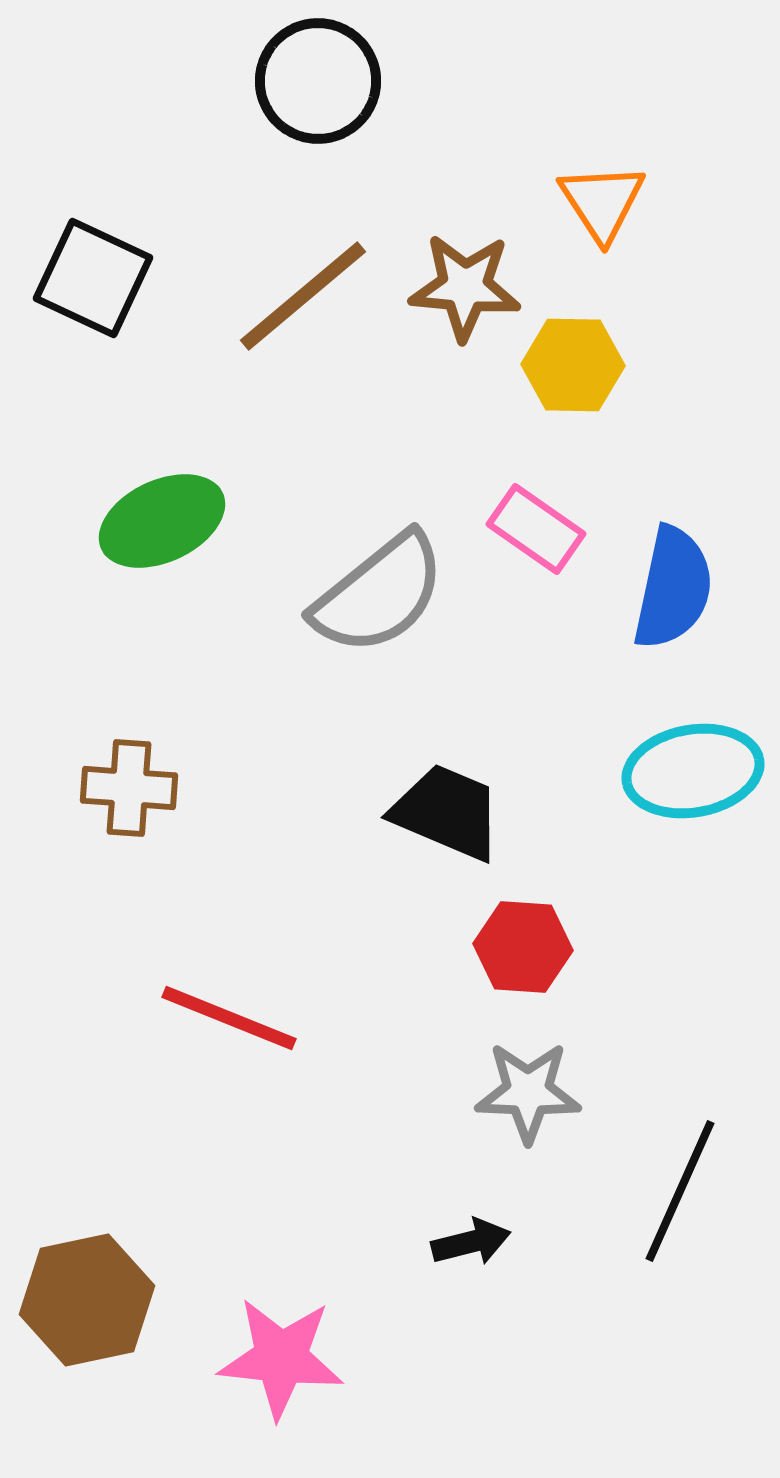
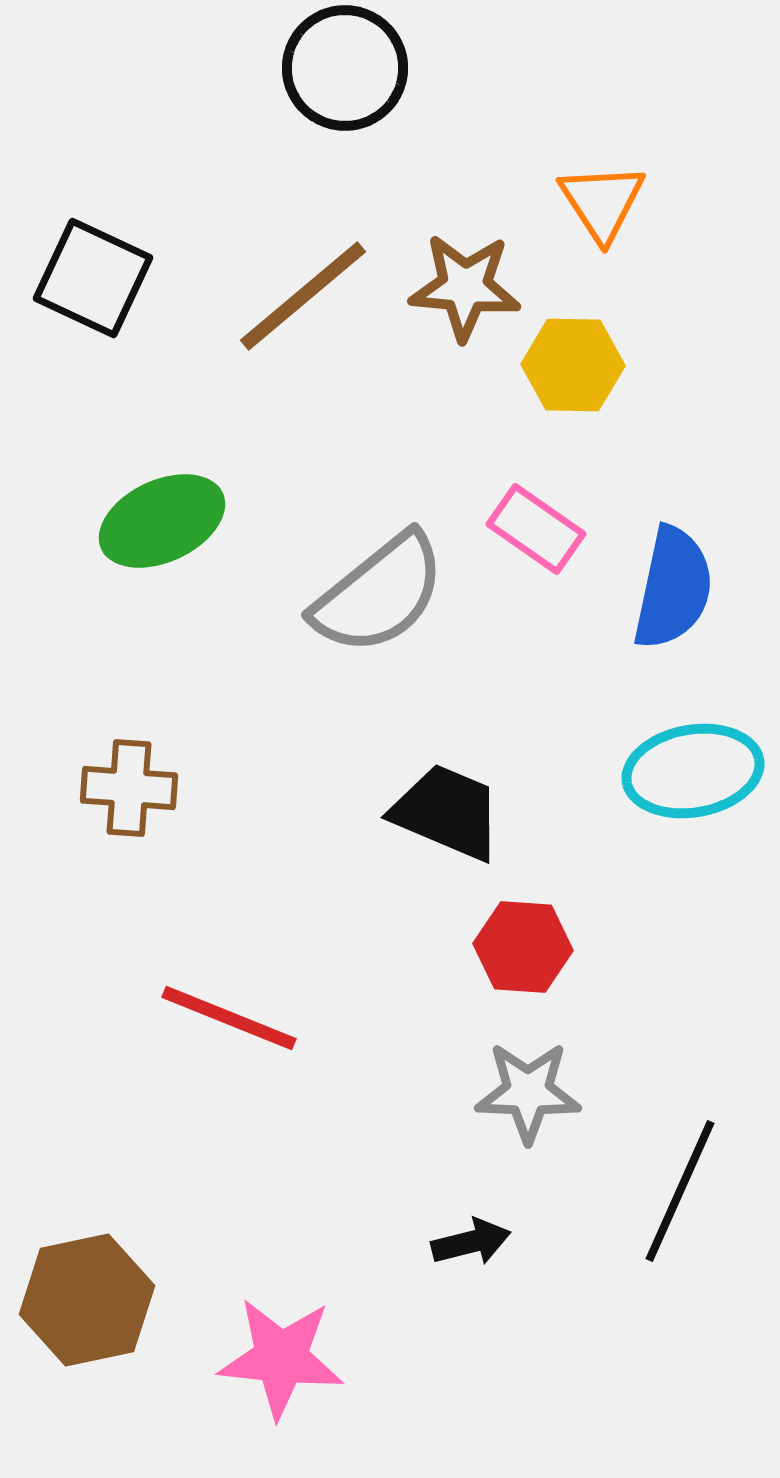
black circle: moved 27 px right, 13 px up
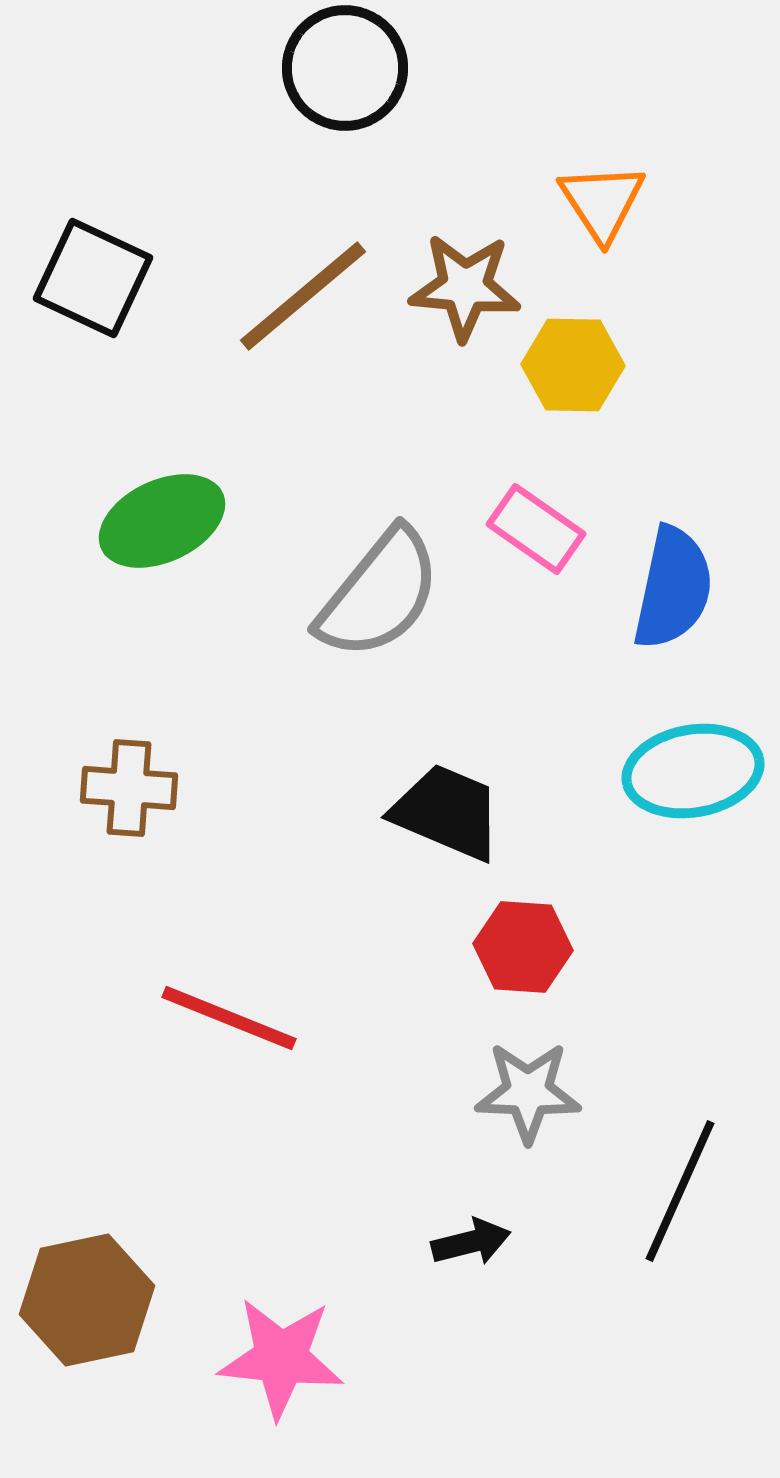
gray semicircle: rotated 12 degrees counterclockwise
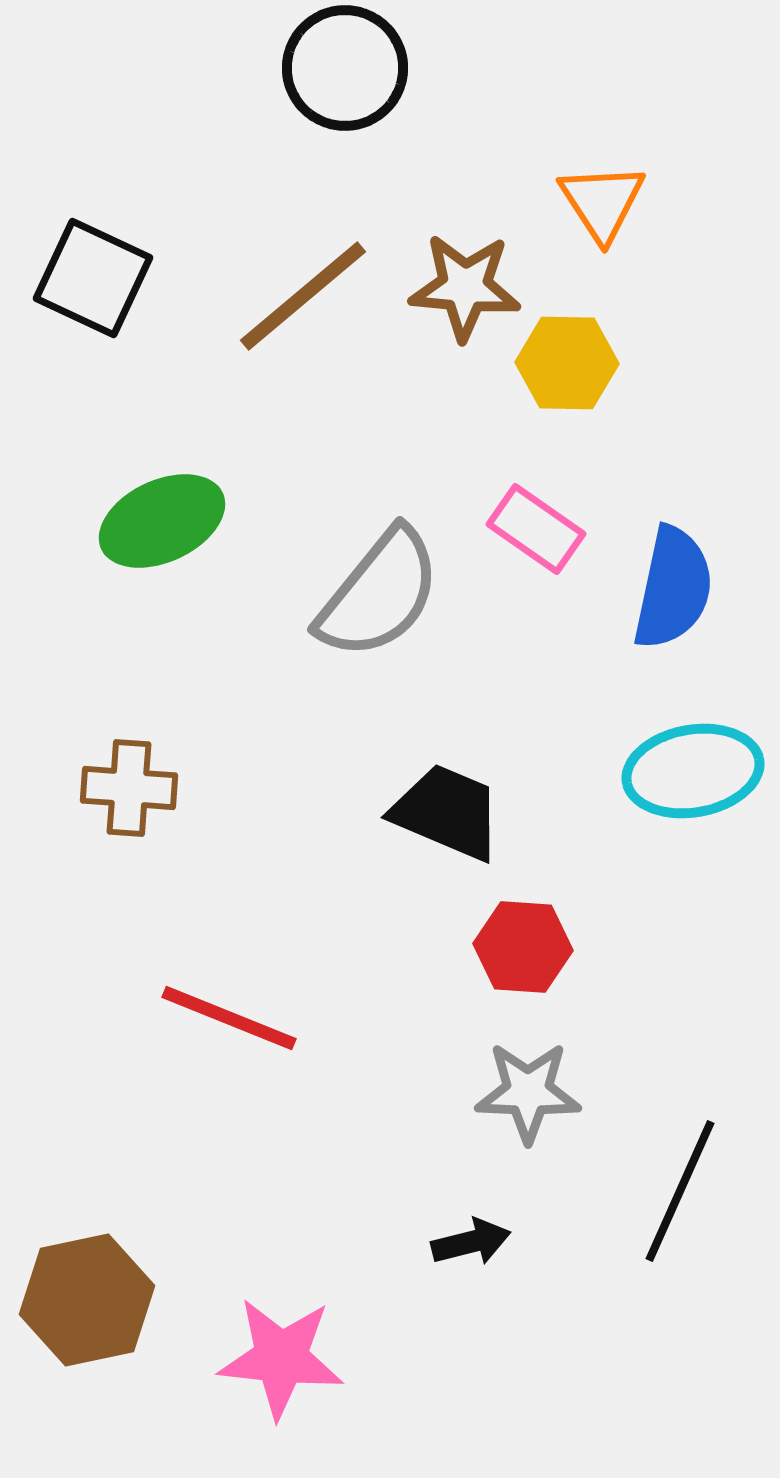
yellow hexagon: moved 6 px left, 2 px up
